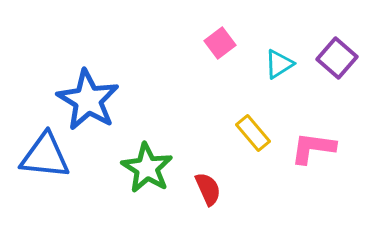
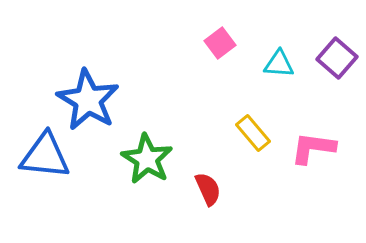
cyan triangle: rotated 36 degrees clockwise
green star: moved 9 px up
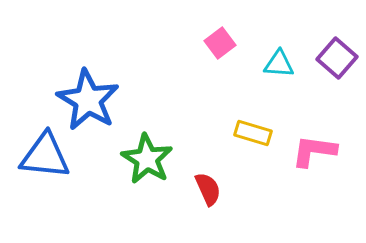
yellow rectangle: rotated 33 degrees counterclockwise
pink L-shape: moved 1 px right, 3 px down
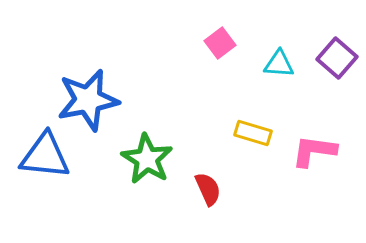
blue star: rotated 30 degrees clockwise
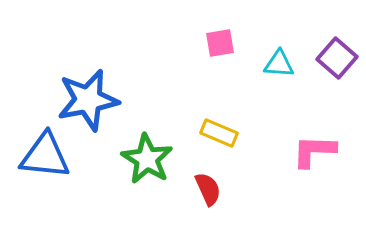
pink square: rotated 28 degrees clockwise
yellow rectangle: moved 34 px left; rotated 6 degrees clockwise
pink L-shape: rotated 6 degrees counterclockwise
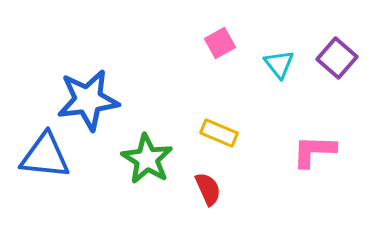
pink square: rotated 20 degrees counterclockwise
cyan triangle: rotated 48 degrees clockwise
blue star: rotated 4 degrees clockwise
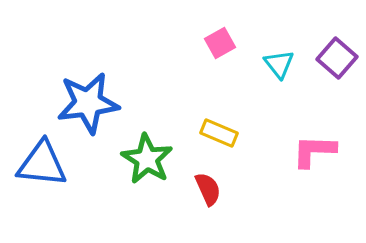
blue star: moved 3 px down
blue triangle: moved 3 px left, 8 px down
